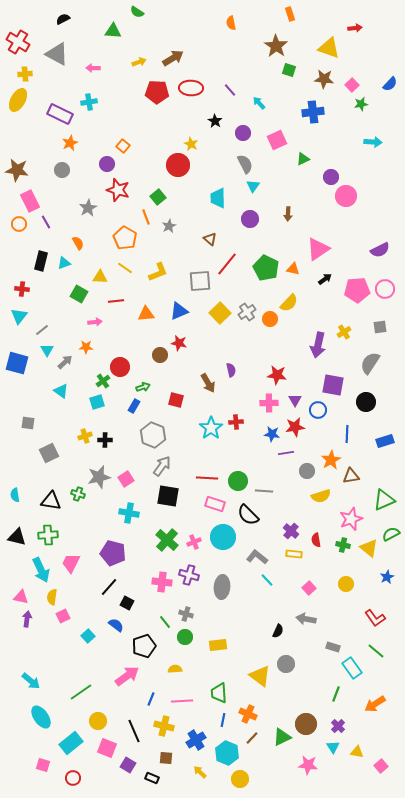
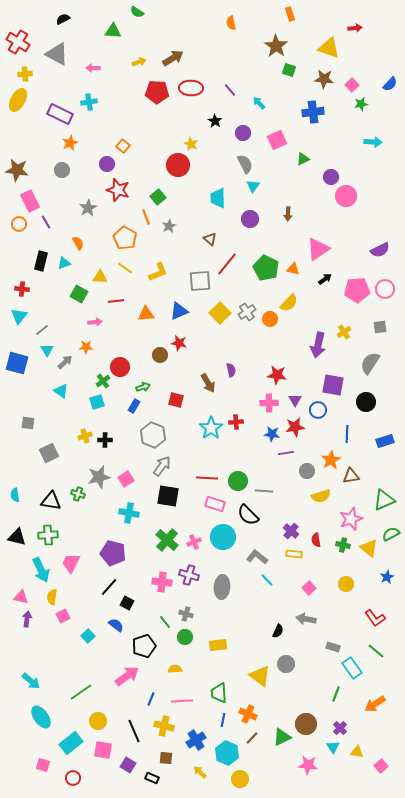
purple cross at (338, 726): moved 2 px right, 2 px down
pink square at (107, 748): moved 4 px left, 2 px down; rotated 12 degrees counterclockwise
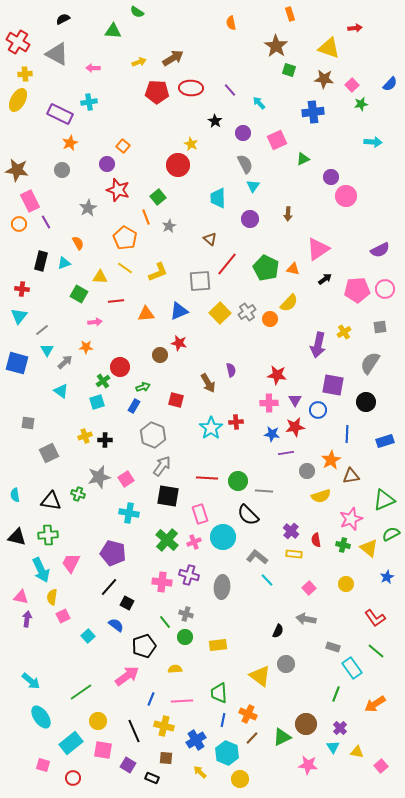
pink rectangle at (215, 504): moved 15 px left, 10 px down; rotated 54 degrees clockwise
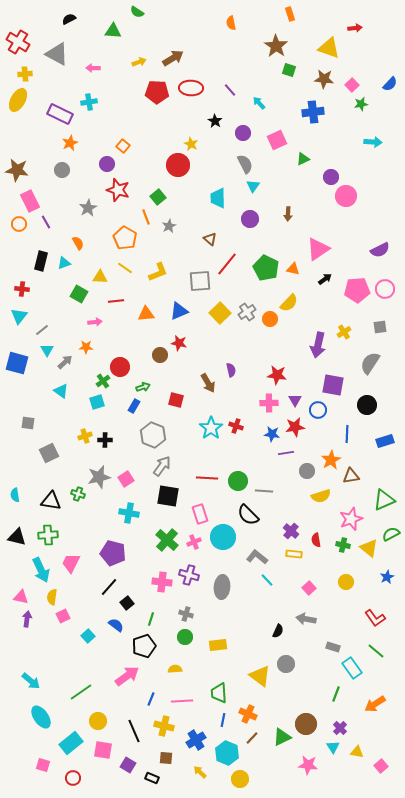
black semicircle at (63, 19): moved 6 px right
black circle at (366, 402): moved 1 px right, 3 px down
red cross at (236, 422): moved 4 px down; rotated 24 degrees clockwise
yellow circle at (346, 584): moved 2 px up
black square at (127, 603): rotated 24 degrees clockwise
green line at (165, 622): moved 14 px left, 3 px up; rotated 56 degrees clockwise
